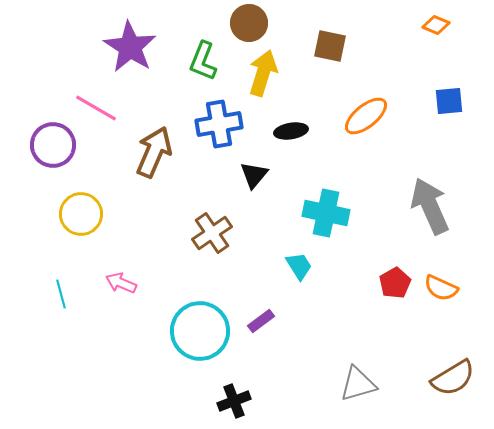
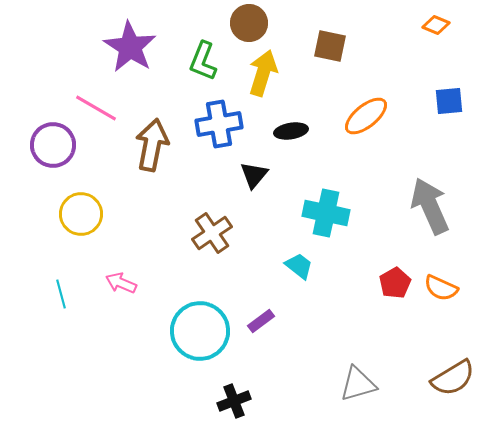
brown arrow: moved 2 px left, 7 px up; rotated 12 degrees counterclockwise
cyan trapezoid: rotated 20 degrees counterclockwise
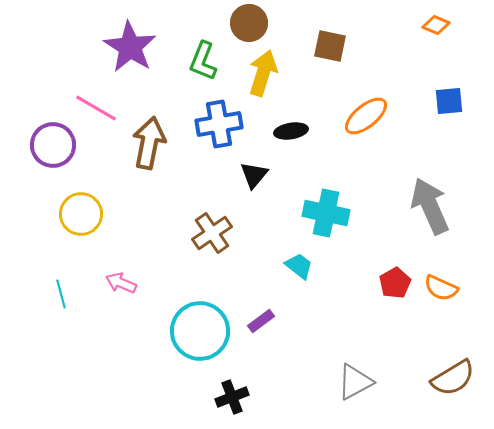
brown arrow: moved 3 px left, 2 px up
gray triangle: moved 3 px left, 2 px up; rotated 12 degrees counterclockwise
black cross: moved 2 px left, 4 px up
